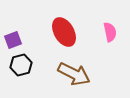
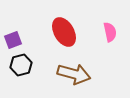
brown arrow: rotated 12 degrees counterclockwise
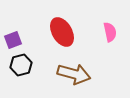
red ellipse: moved 2 px left
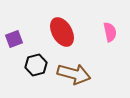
purple square: moved 1 px right, 1 px up
black hexagon: moved 15 px right
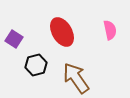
pink semicircle: moved 2 px up
purple square: rotated 36 degrees counterclockwise
brown arrow: moved 2 px right, 4 px down; rotated 140 degrees counterclockwise
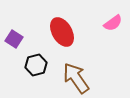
pink semicircle: moved 3 px right, 7 px up; rotated 66 degrees clockwise
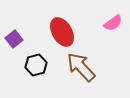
purple square: rotated 18 degrees clockwise
brown arrow: moved 5 px right, 11 px up; rotated 8 degrees counterclockwise
